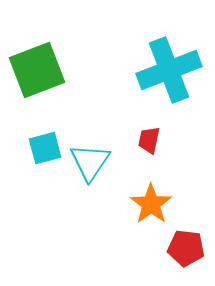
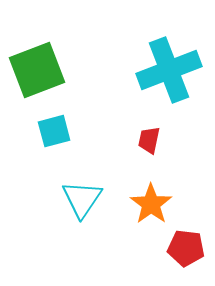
cyan square: moved 9 px right, 17 px up
cyan triangle: moved 8 px left, 37 px down
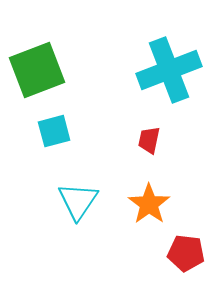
cyan triangle: moved 4 px left, 2 px down
orange star: moved 2 px left
red pentagon: moved 5 px down
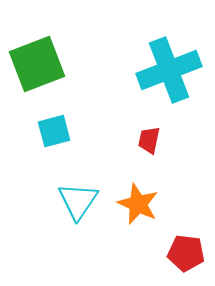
green square: moved 6 px up
orange star: moved 11 px left; rotated 12 degrees counterclockwise
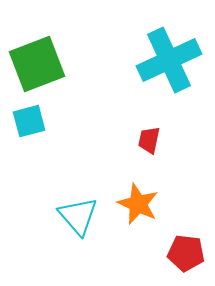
cyan cross: moved 10 px up; rotated 4 degrees counterclockwise
cyan square: moved 25 px left, 10 px up
cyan triangle: moved 15 px down; rotated 15 degrees counterclockwise
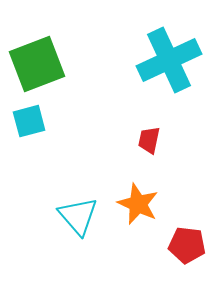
red pentagon: moved 1 px right, 8 px up
